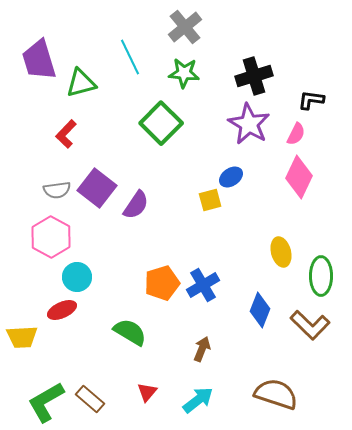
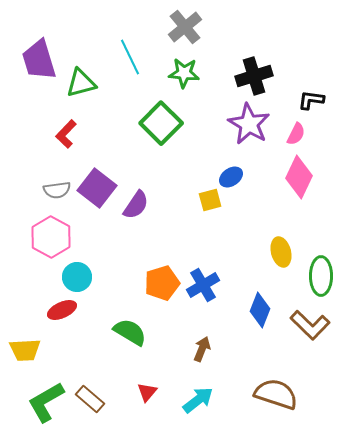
yellow trapezoid: moved 3 px right, 13 px down
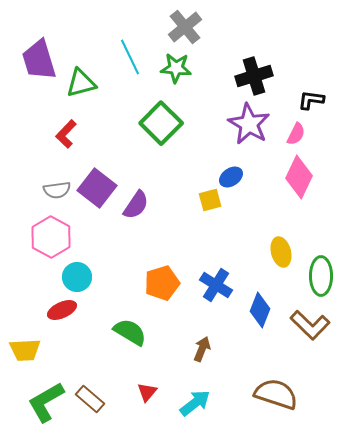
green star: moved 8 px left, 5 px up
blue cross: moved 13 px right; rotated 28 degrees counterclockwise
cyan arrow: moved 3 px left, 3 px down
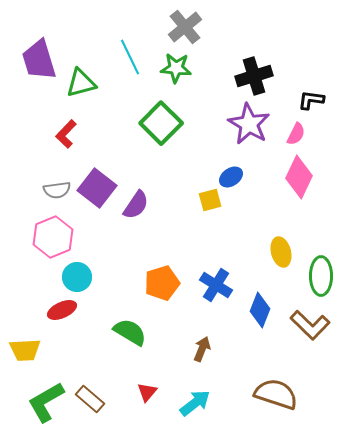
pink hexagon: moved 2 px right; rotated 9 degrees clockwise
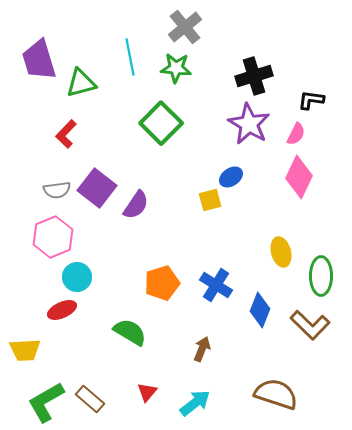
cyan line: rotated 15 degrees clockwise
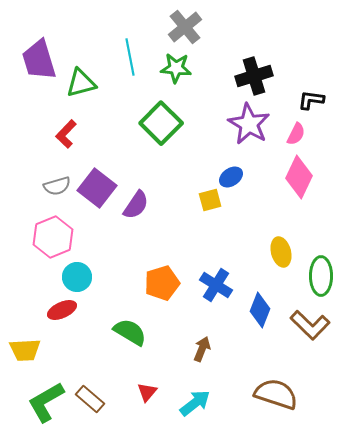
gray semicircle: moved 4 px up; rotated 8 degrees counterclockwise
